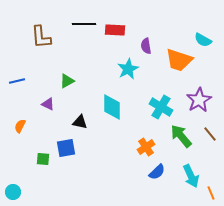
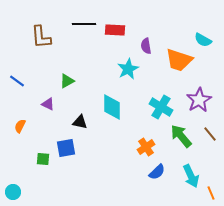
blue line: rotated 49 degrees clockwise
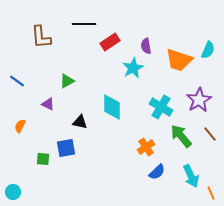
red rectangle: moved 5 px left, 12 px down; rotated 36 degrees counterclockwise
cyan semicircle: moved 5 px right, 10 px down; rotated 96 degrees counterclockwise
cyan star: moved 5 px right, 1 px up
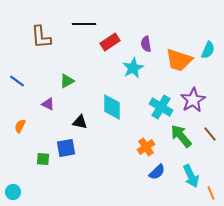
purple semicircle: moved 2 px up
purple star: moved 6 px left
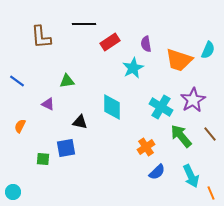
green triangle: rotated 21 degrees clockwise
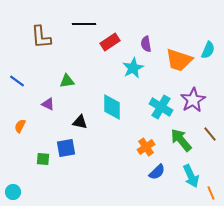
green arrow: moved 4 px down
